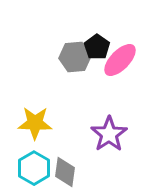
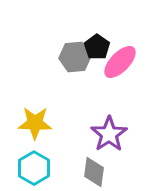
pink ellipse: moved 2 px down
gray diamond: moved 29 px right
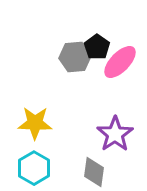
purple star: moved 6 px right
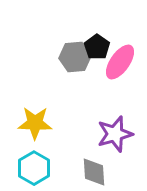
pink ellipse: rotated 9 degrees counterclockwise
purple star: rotated 18 degrees clockwise
gray diamond: rotated 12 degrees counterclockwise
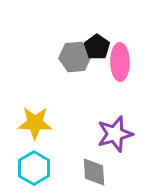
pink ellipse: rotated 36 degrees counterclockwise
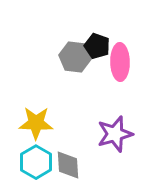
black pentagon: moved 1 px up; rotated 15 degrees counterclockwise
gray hexagon: rotated 12 degrees clockwise
yellow star: moved 1 px right
cyan hexagon: moved 2 px right, 6 px up
gray diamond: moved 26 px left, 7 px up
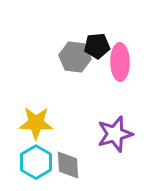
black pentagon: rotated 25 degrees counterclockwise
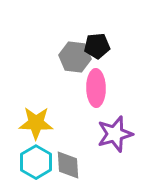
pink ellipse: moved 24 px left, 26 px down
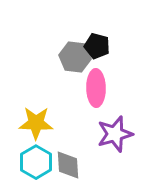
black pentagon: rotated 20 degrees clockwise
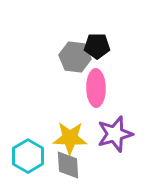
black pentagon: rotated 15 degrees counterclockwise
yellow star: moved 34 px right, 15 px down
cyan hexagon: moved 8 px left, 6 px up
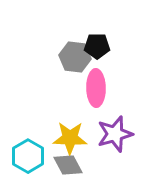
gray diamond: rotated 24 degrees counterclockwise
